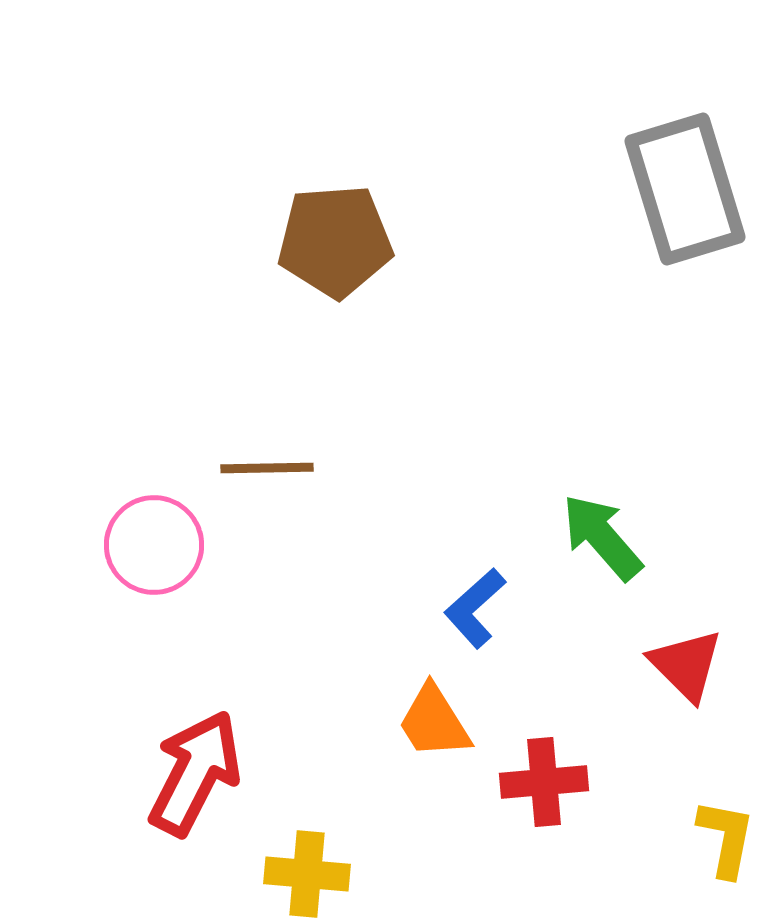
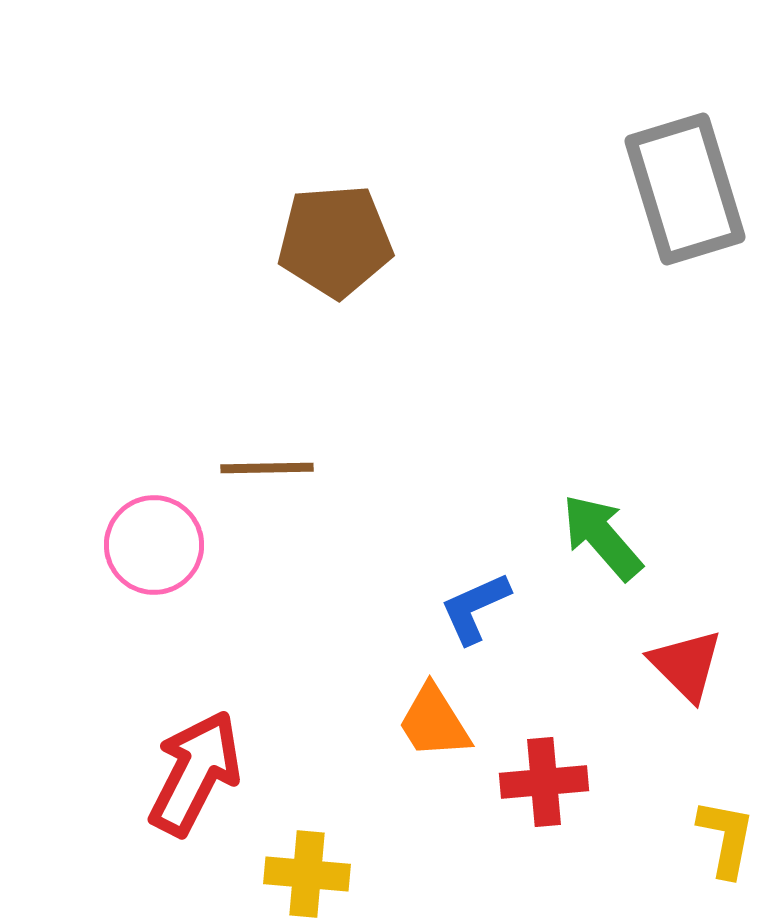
blue L-shape: rotated 18 degrees clockwise
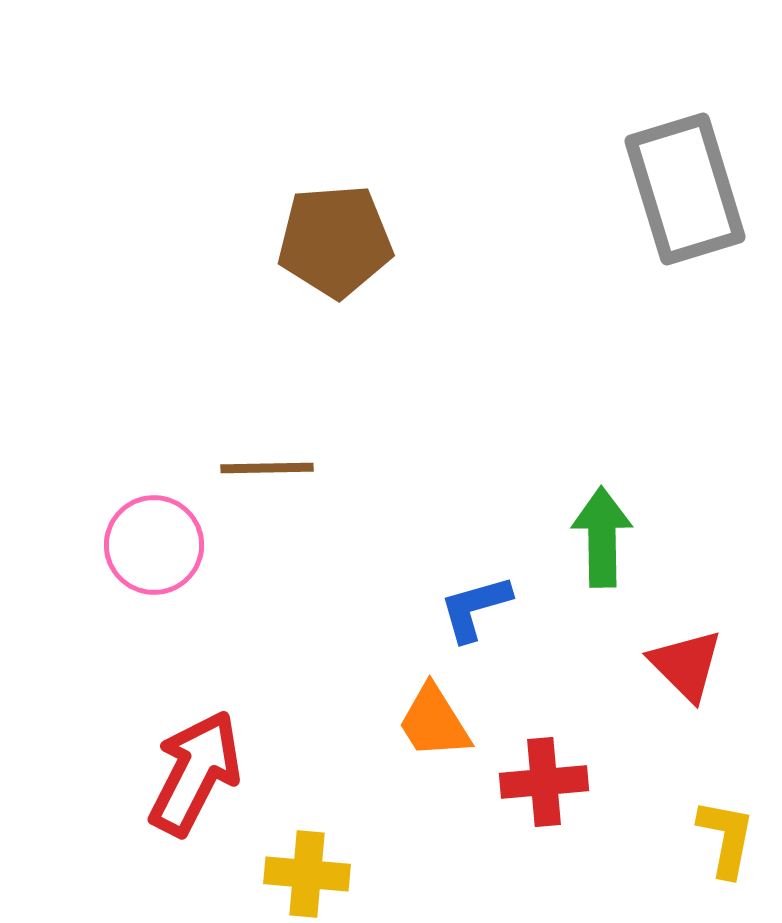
green arrow: rotated 40 degrees clockwise
blue L-shape: rotated 8 degrees clockwise
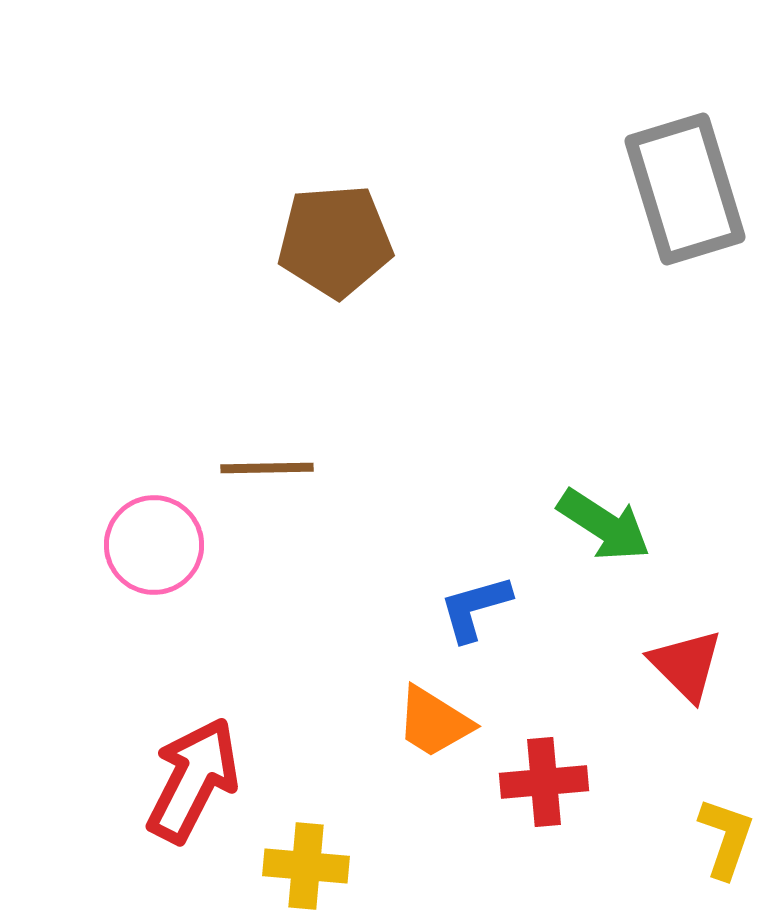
green arrow: moved 2 px right, 12 px up; rotated 124 degrees clockwise
orange trapezoid: rotated 26 degrees counterclockwise
red arrow: moved 2 px left, 7 px down
yellow L-shape: rotated 8 degrees clockwise
yellow cross: moved 1 px left, 8 px up
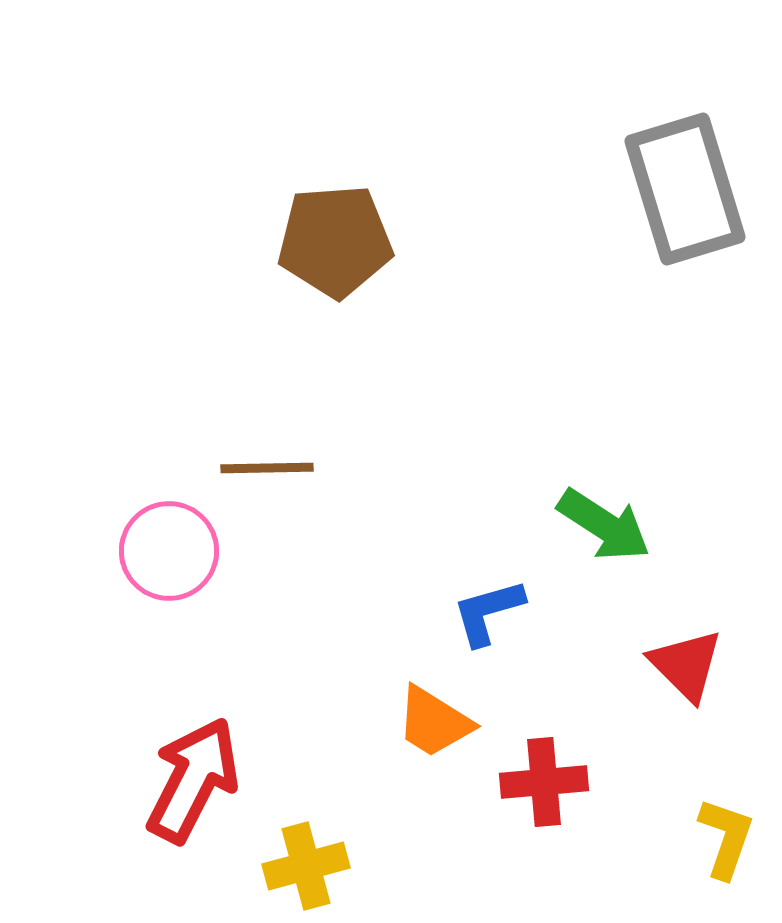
pink circle: moved 15 px right, 6 px down
blue L-shape: moved 13 px right, 4 px down
yellow cross: rotated 20 degrees counterclockwise
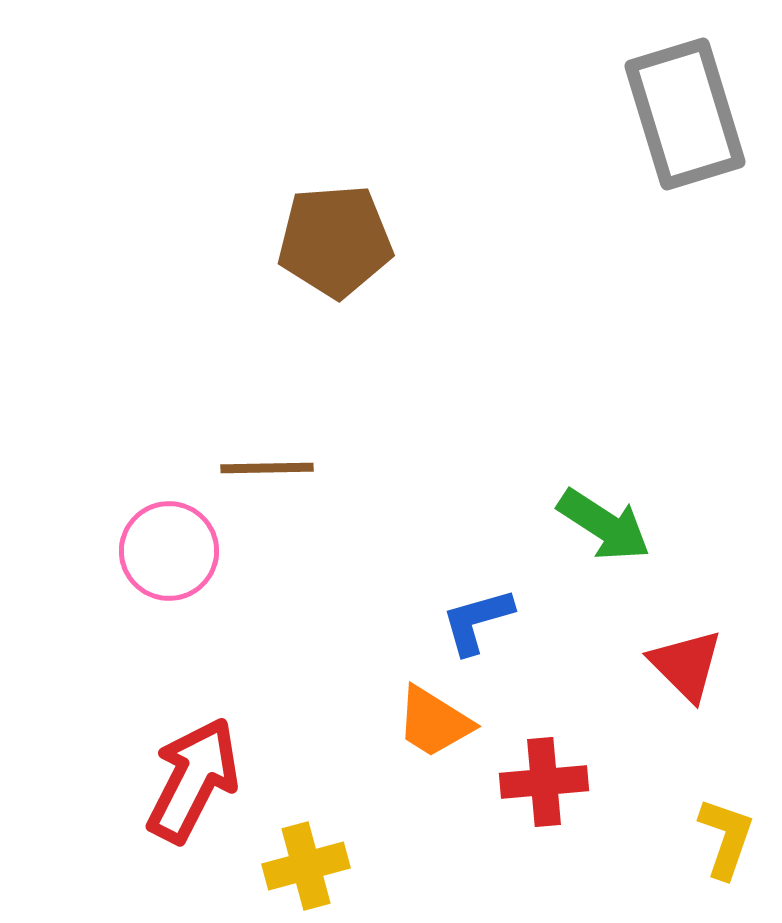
gray rectangle: moved 75 px up
blue L-shape: moved 11 px left, 9 px down
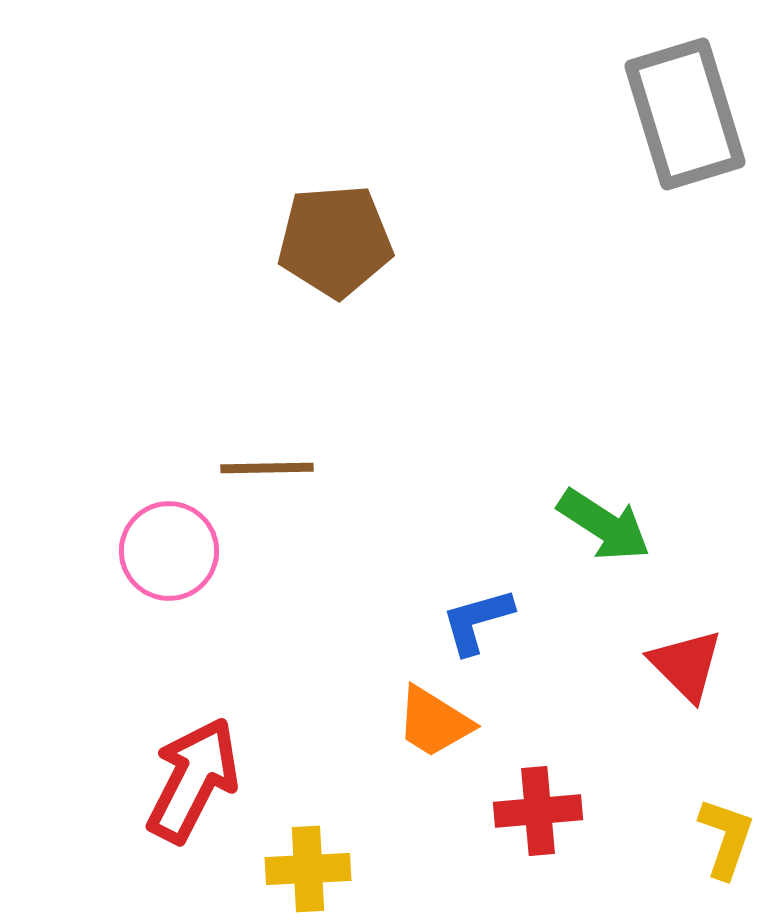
red cross: moved 6 px left, 29 px down
yellow cross: moved 2 px right, 3 px down; rotated 12 degrees clockwise
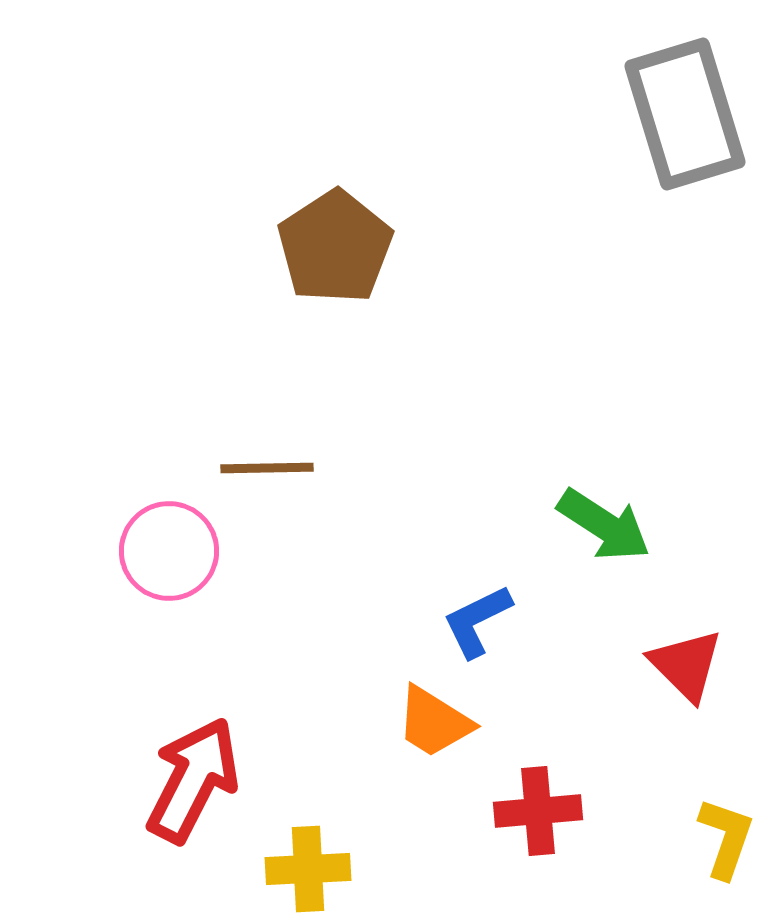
brown pentagon: moved 6 px down; rotated 29 degrees counterclockwise
blue L-shape: rotated 10 degrees counterclockwise
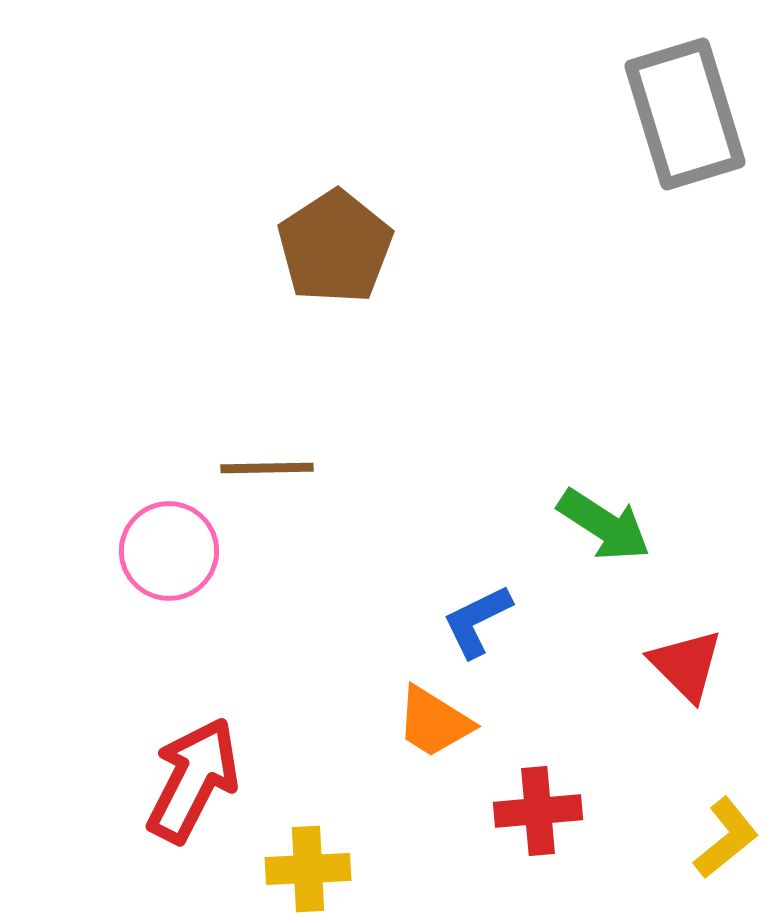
yellow L-shape: rotated 32 degrees clockwise
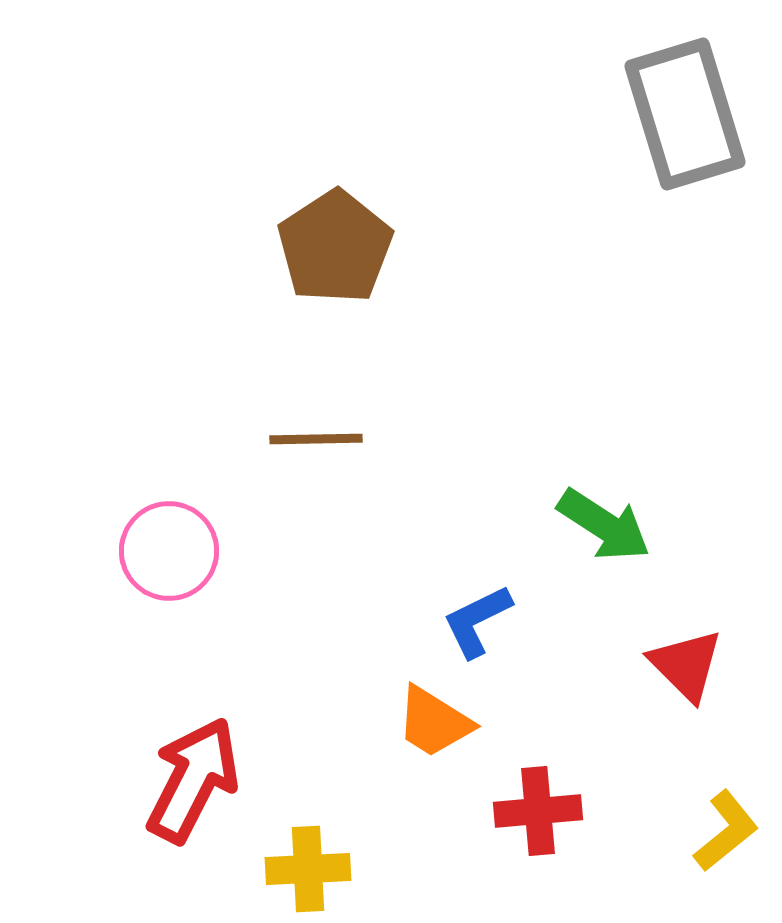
brown line: moved 49 px right, 29 px up
yellow L-shape: moved 7 px up
